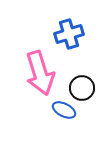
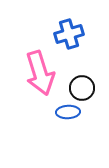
blue ellipse: moved 4 px right, 2 px down; rotated 30 degrees counterclockwise
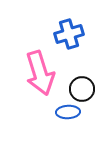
black circle: moved 1 px down
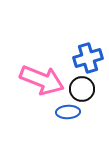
blue cross: moved 19 px right, 24 px down
pink arrow: moved 2 px right, 7 px down; rotated 51 degrees counterclockwise
